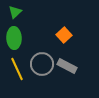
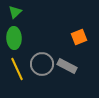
orange square: moved 15 px right, 2 px down; rotated 21 degrees clockwise
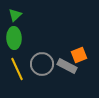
green triangle: moved 3 px down
orange square: moved 18 px down
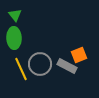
green triangle: rotated 24 degrees counterclockwise
gray circle: moved 2 px left
yellow line: moved 4 px right
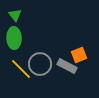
yellow line: rotated 20 degrees counterclockwise
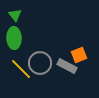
gray circle: moved 1 px up
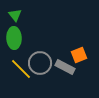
gray rectangle: moved 2 px left, 1 px down
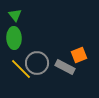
gray circle: moved 3 px left
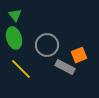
green ellipse: rotated 15 degrees counterclockwise
gray circle: moved 10 px right, 18 px up
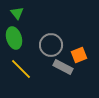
green triangle: moved 2 px right, 2 px up
gray circle: moved 4 px right
gray rectangle: moved 2 px left
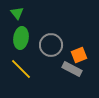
green ellipse: moved 7 px right; rotated 25 degrees clockwise
gray rectangle: moved 9 px right, 2 px down
